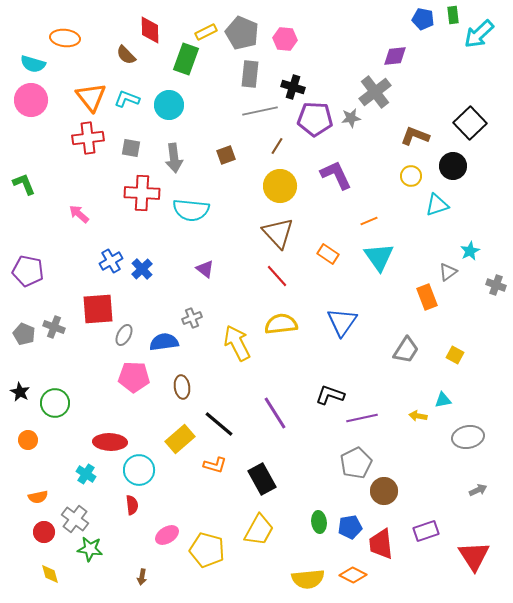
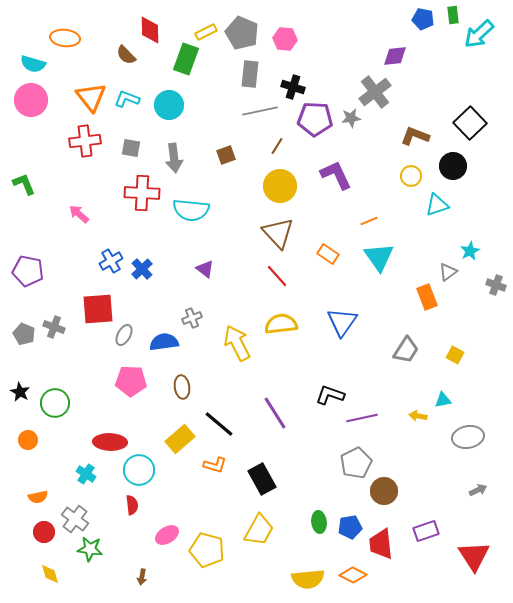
red cross at (88, 138): moved 3 px left, 3 px down
pink pentagon at (134, 377): moved 3 px left, 4 px down
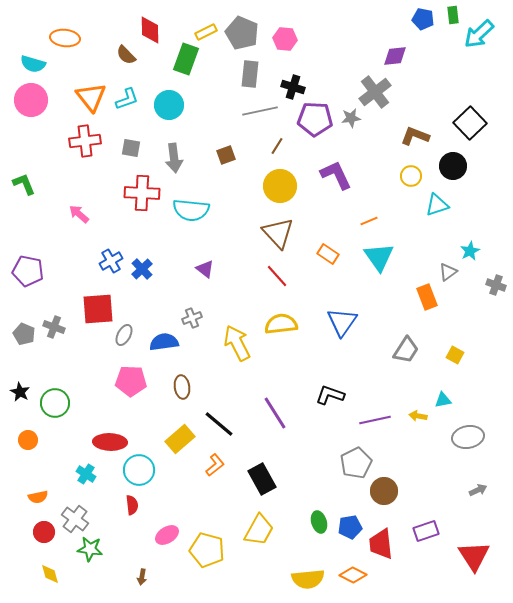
cyan L-shape at (127, 99): rotated 140 degrees clockwise
purple line at (362, 418): moved 13 px right, 2 px down
orange L-shape at (215, 465): rotated 55 degrees counterclockwise
green ellipse at (319, 522): rotated 10 degrees counterclockwise
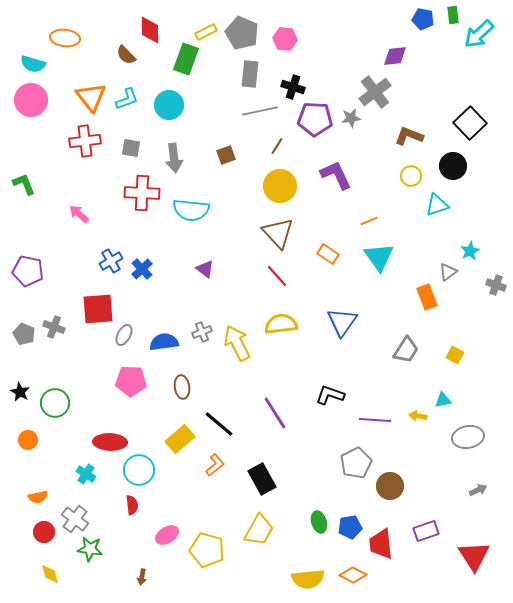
brown L-shape at (415, 136): moved 6 px left
gray cross at (192, 318): moved 10 px right, 14 px down
purple line at (375, 420): rotated 16 degrees clockwise
brown circle at (384, 491): moved 6 px right, 5 px up
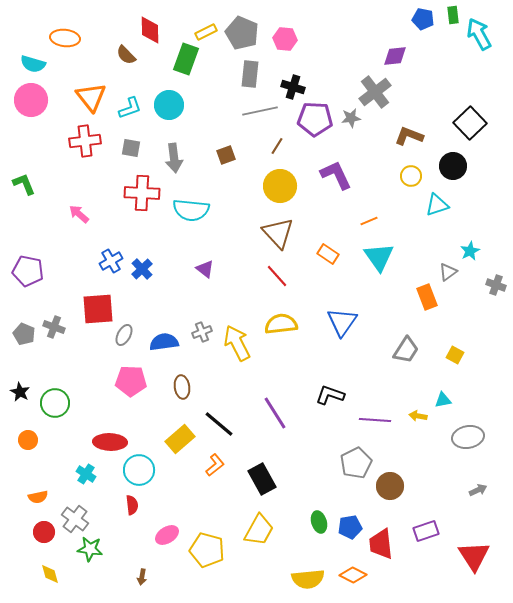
cyan arrow at (479, 34): rotated 104 degrees clockwise
cyan L-shape at (127, 99): moved 3 px right, 9 px down
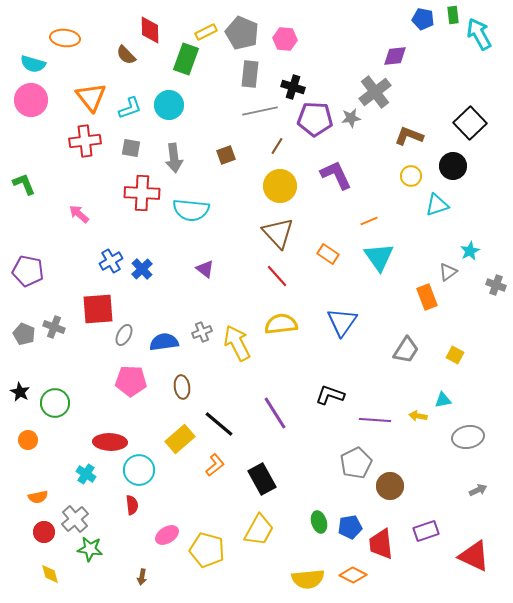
gray cross at (75, 519): rotated 12 degrees clockwise
red triangle at (474, 556): rotated 32 degrees counterclockwise
